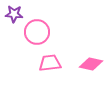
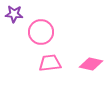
pink circle: moved 4 px right
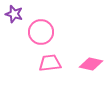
purple star: rotated 12 degrees clockwise
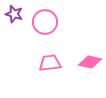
pink circle: moved 4 px right, 10 px up
pink diamond: moved 1 px left, 2 px up
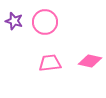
purple star: moved 7 px down
pink diamond: moved 1 px up
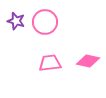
purple star: moved 2 px right
pink diamond: moved 2 px left
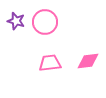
pink diamond: rotated 20 degrees counterclockwise
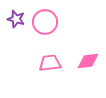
purple star: moved 2 px up
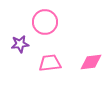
purple star: moved 4 px right, 25 px down; rotated 24 degrees counterclockwise
pink diamond: moved 3 px right, 1 px down
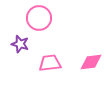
pink circle: moved 6 px left, 4 px up
purple star: rotated 24 degrees clockwise
